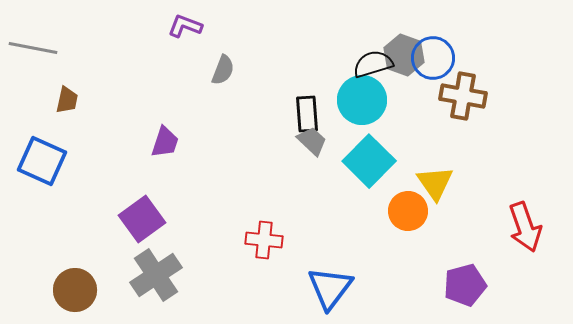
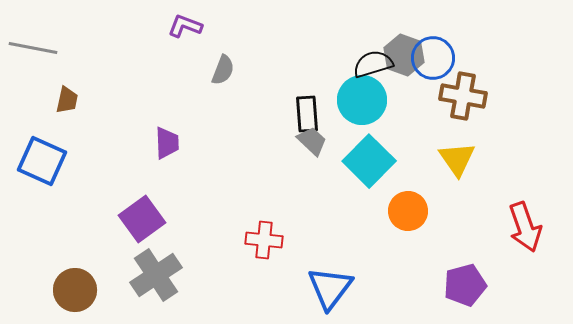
purple trapezoid: moved 2 px right, 1 px down; rotated 20 degrees counterclockwise
yellow triangle: moved 22 px right, 24 px up
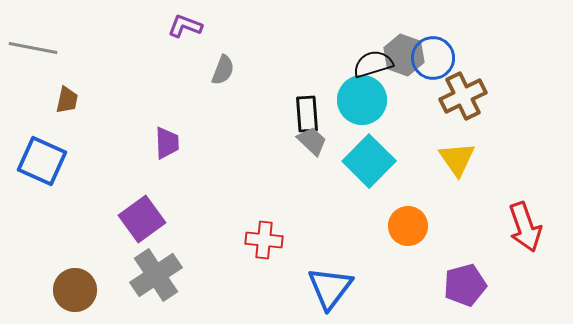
brown cross: rotated 36 degrees counterclockwise
orange circle: moved 15 px down
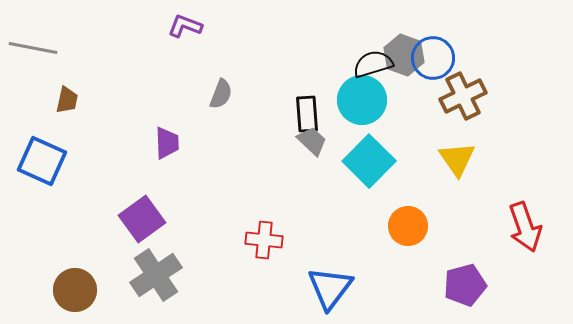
gray semicircle: moved 2 px left, 24 px down
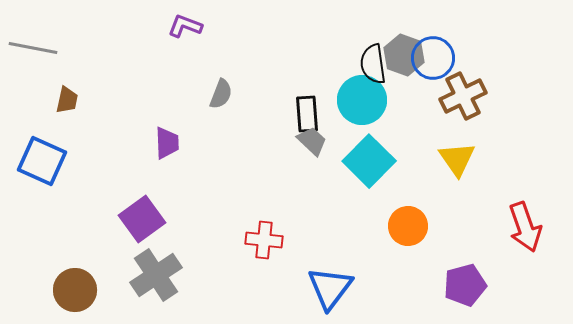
black semicircle: rotated 81 degrees counterclockwise
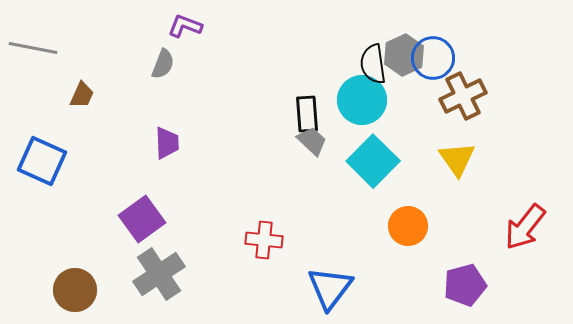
gray hexagon: rotated 15 degrees clockwise
gray semicircle: moved 58 px left, 30 px up
brown trapezoid: moved 15 px right, 5 px up; rotated 12 degrees clockwise
cyan square: moved 4 px right
red arrow: rotated 57 degrees clockwise
gray cross: moved 3 px right, 1 px up
